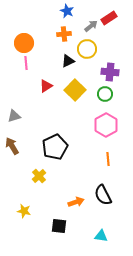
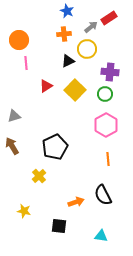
gray arrow: moved 1 px down
orange circle: moved 5 px left, 3 px up
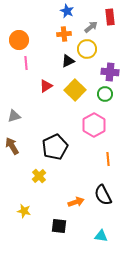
red rectangle: moved 1 px right, 1 px up; rotated 63 degrees counterclockwise
pink hexagon: moved 12 px left
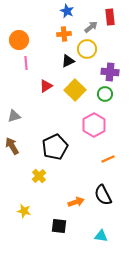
orange line: rotated 72 degrees clockwise
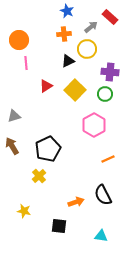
red rectangle: rotated 42 degrees counterclockwise
black pentagon: moved 7 px left, 2 px down
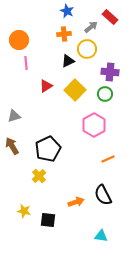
black square: moved 11 px left, 6 px up
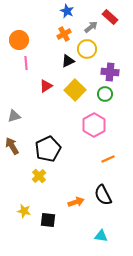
orange cross: rotated 24 degrees counterclockwise
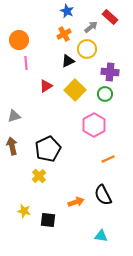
brown arrow: rotated 18 degrees clockwise
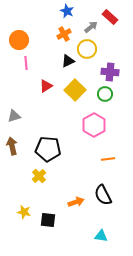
black pentagon: rotated 30 degrees clockwise
orange line: rotated 16 degrees clockwise
yellow star: moved 1 px down
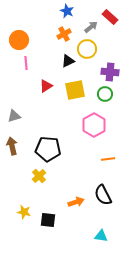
yellow square: rotated 35 degrees clockwise
